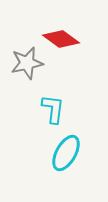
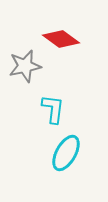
gray star: moved 2 px left, 3 px down
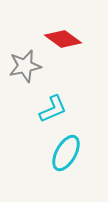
red diamond: moved 2 px right
cyan L-shape: rotated 60 degrees clockwise
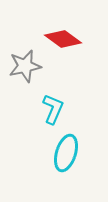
cyan L-shape: rotated 44 degrees counterclockwise
cyan ellipse: rotated 12 degrees counterclockwise
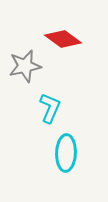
cyan L-shape: moved 3 px left, 1 px up
cyan ellipse: rotated 15 degrees counterclockwise
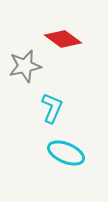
cyan L-shape: moved 2 px right
cyan ellipse: rotated 69 degrees counterclockwise
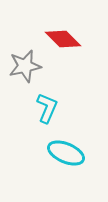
red diamond: rotated 9 degrees clockwise
cyan L-shape: moved 5 px left
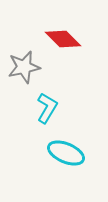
gray star: moved 1 px left, 1 px down
cyan L-shape: rotated 8 degrees clockwise
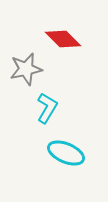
gray star: moved 2 px right, 2 px down
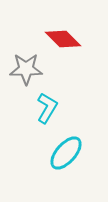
gray star: rotated 12 degrees clockwise
cyan ellipse: rotated 72 degrees counterclockwise
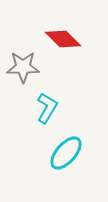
gray star: moved 3 px left, 2 px up
